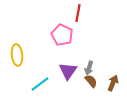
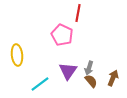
brown arrow: moved 5 px up
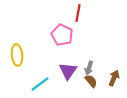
brown arrow: moved 1 px right
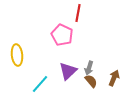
purple triangle: rotated 12 degrees clockwise
cyan line: rotated 12 degrees counterclockwise
